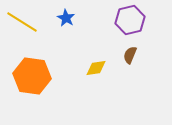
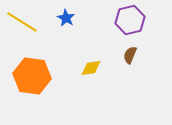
yellow diamond: moved 5 px left
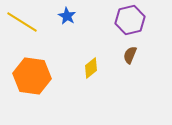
blue star: moved 1 px right, 2 px up
yellow diamond: rotated 30 degrees counterclockwise
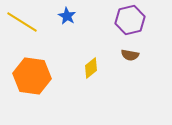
brown semicircle: rotated 102 degrees counterclockwise
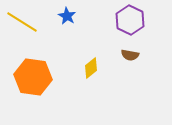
purple hexagon: rotated 20 degrees counterclockwise
orange hexagon: moved 1 px right, 1 px down
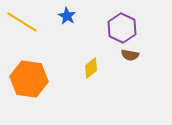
purple hexagon: moved 8 px left, 8 px down
orange hexagon: moved 4 px left, 2 px down
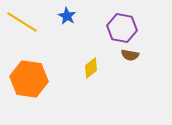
purple hexagon: rotated 16 degrees counterclockwise
